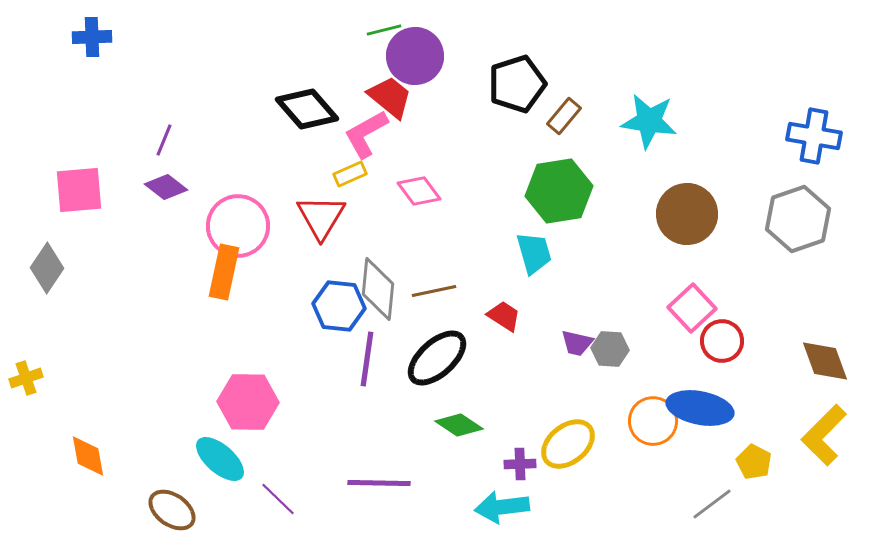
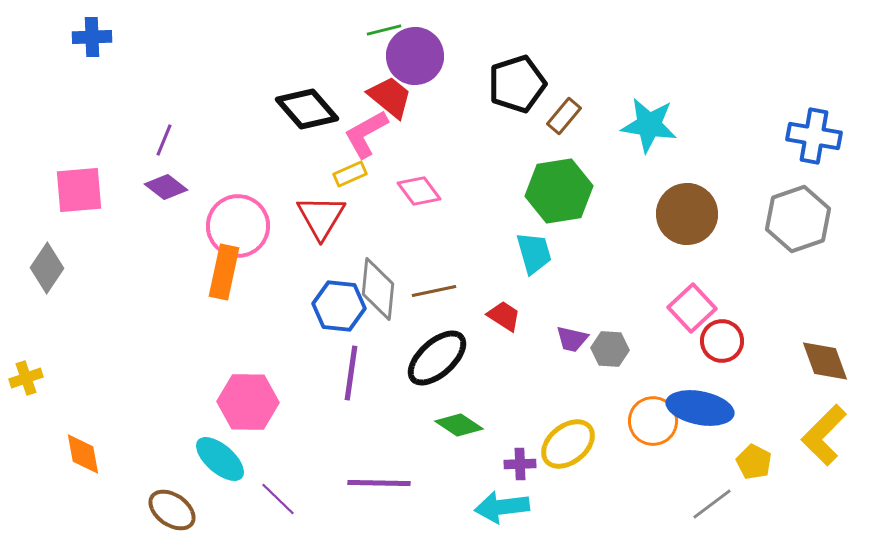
cyan star at (649, 121): moved 4 px down
purple trapezoid at (577, 343): moved 5 px left, 4 px up
purple line at (367, 359): moved 16 px left, 14 px down
orange diamond at (88, 456): moved 5 px left, 2 px up
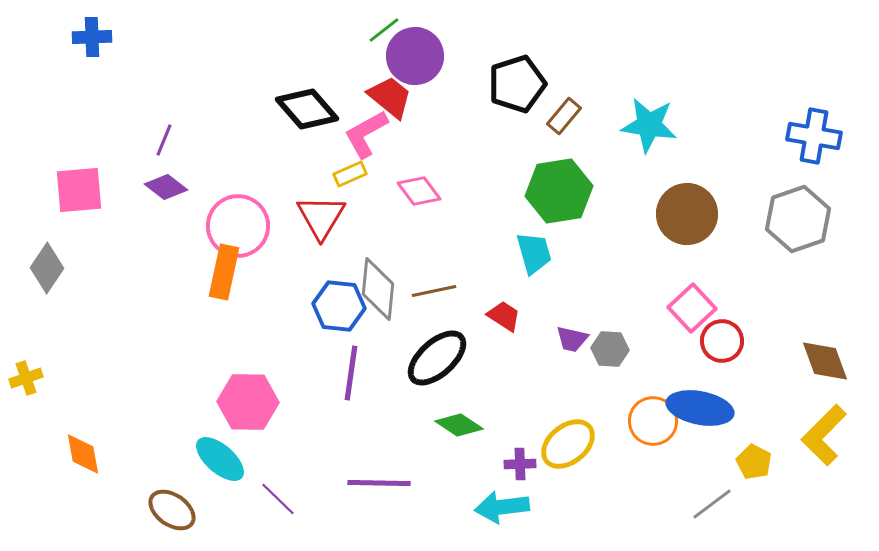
green line at (384, 30): rotated 24 degrees counterclockwise
